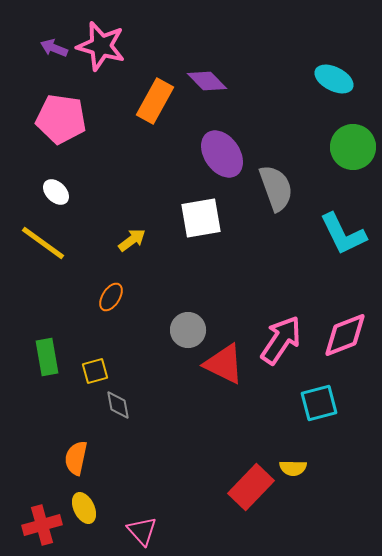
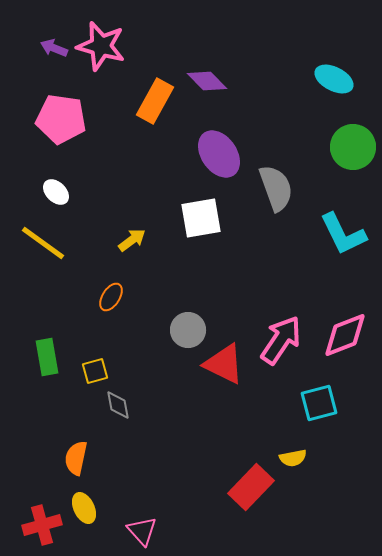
purple ellipse: moved 3 px left
yellow semicircle: moved 10 px up; rotated 12 degrees counterclockwise
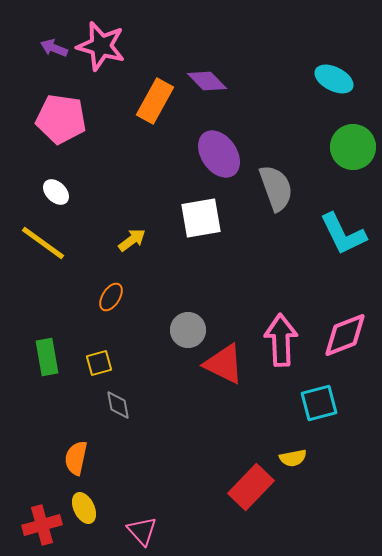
pink arrow: rotated 36 degrees counterclockwise
yellow square: moved 4 px right, 8 px up
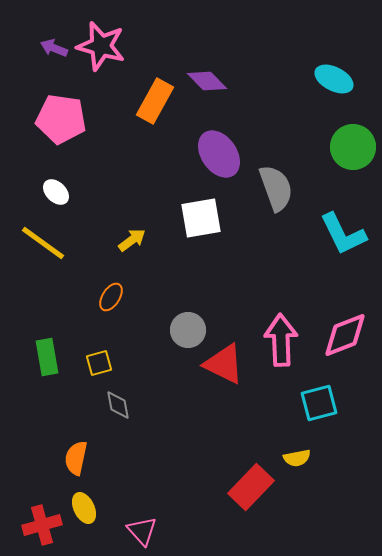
yellow semicircle: moved 4 px right
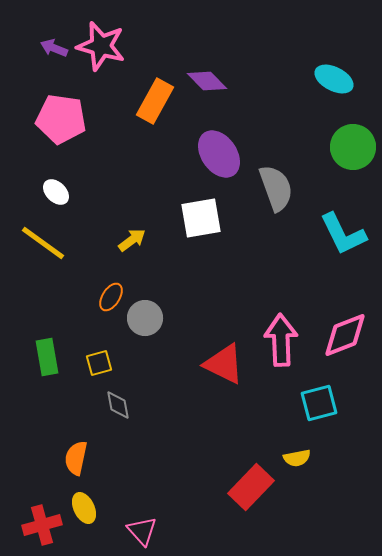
gray circle: moved 43 px left, 12 px up
